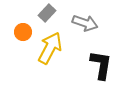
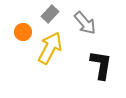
gray rectangle: moved 3 px right, 1 px down
gray arrow: rotated 30 degrees clockwise
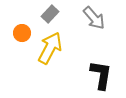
gray arrow: moved 9 px right, 5 px up
orange circle: moved 1 px left, 1 px down
black L-shape: moved 10 px down
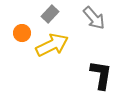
yellow arrow: moved 2 px right, 3 px up; rotated 36 degrees clockwise
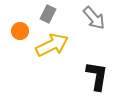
gray rectangle: moved 2 px left; rotated 18 degrees counterclockwise
orange circle: moved 2 px left, 2 px up
black L-shape: moved 4 px left, 1 px down
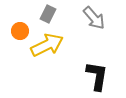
yellow arrow: moved 5 px left
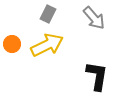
orange circle: moved 8 px left, 13 px down
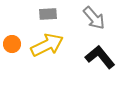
gray rectangle: rotated 60 degrees clockwise
black L-shape: moved 3 px right, 19 px up; rotated 48 degrees counterclockwise
